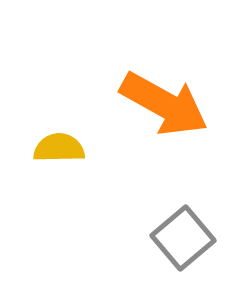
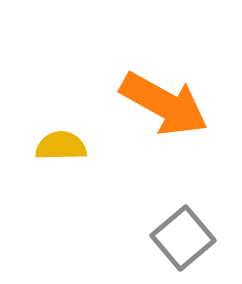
yellow semicircle: moved 2 px right, 2 px up
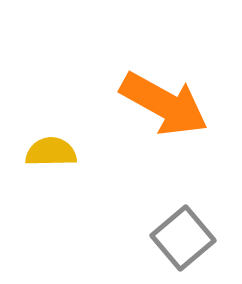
yellow semicircle: moved 10 px left, 6 px down
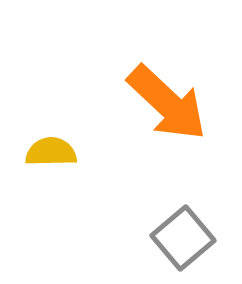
orange arrow: moved 3 px right, 1 px up; rotated 14 degrees clockwise
